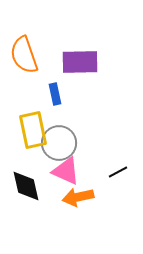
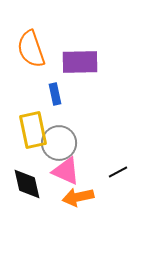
orange semicircle: moved 7 px right, 6 px up
black diamond: moved 1 px right, 2 px up
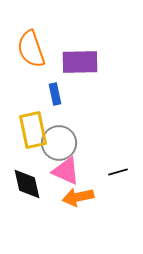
black line: rotated 12 degrees clockwise
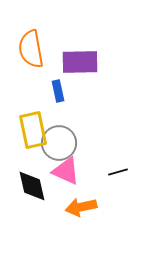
orange semicircle: rotated 9 degrees clockwise
blue rectangle: moved 3 px right, 3 px up
black diamond: moved 5 px right, 2 px down
orange arrow: moved 3 px right, 10 px down
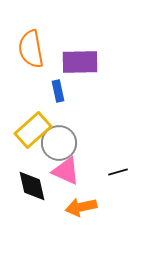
yellow rectangle: rotated 60 degrees clockwise
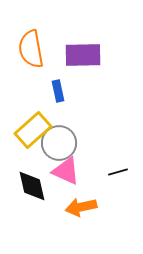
purple rectangle: moved 3 px right, 7 px up
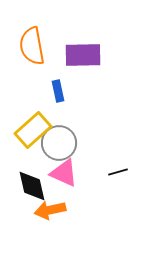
orange semicircle: moved 1 px right, 3 px up
pink triangle: moved 2 px left, 2 px down
orange arrow: moved 31 px left, 3 px down
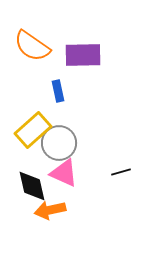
orange semicircle: rotated 45 degrees counterclockwise
black line: moved 3 px right
